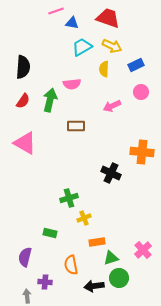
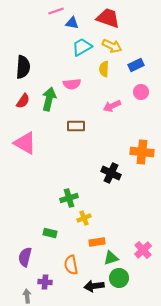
green arrow: moved 1 px left, 1 px up
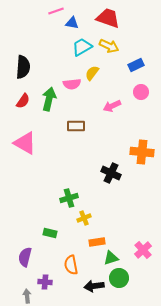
yellow arrow: moved 3 px left
yellow semicircle: moved 12 px left, 4 px down; rotated 35 degrees clockwise
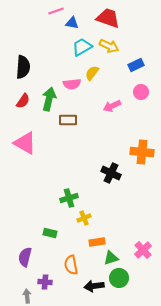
brown rectangle: moved 8 px left, 6 px up
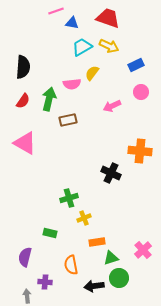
brown rectangle: rotated 12 degrees counterclockwise
orange cross: moved 2 px left, 1 px up
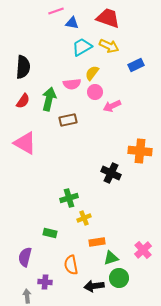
pink circle: moved 46 px left
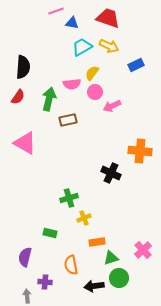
red semicircle: moved 5 px left, 4 px up
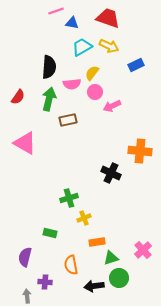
black semicircle: moved 26 px right
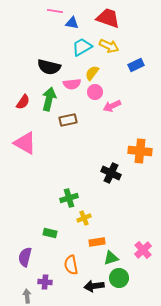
pink line: moved 1 px left; rotated 28 degrees clockwise
black semicircle: rotated 100 degrees clockwise
red semicircle: moved 5 px right, 5 px down
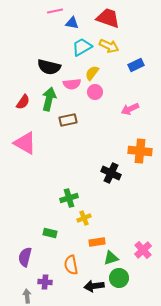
pink line: rotated 21 degrees counterclockwise
pink arrow: moved 18 px right, 3 px down
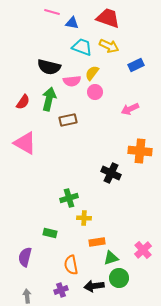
pink line: moved 3 px left, 1 px down; rotated 28 degrees clockwise
cyan trapezoid: rotated 50 degrees clockwise
pink semicircle: moved 3 px up
yellow cross: rotated 24 degrees clockwise
purple cross: moved 16 px right, 8 px down; rotated 24 degrees counterclockwise
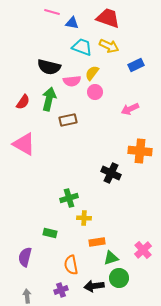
pink triangle: moved 1 px left, 1 px down
